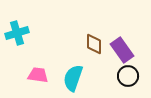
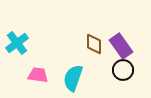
cyan cross: moved 10 px down; rotated 20 degrees counterclockwise
purple rectangle: moved 1 px left, 4 px up
black circle: moved 5 px left, 6 px up
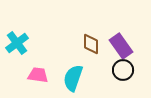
brown diamond: moved 3 px left
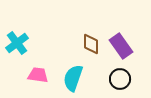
black circle: moved 3 px left, 9 px down
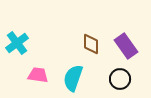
purple rectangle: moved 5 px right
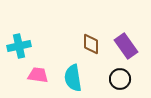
cyan cross: moved 2 px right, 3 px down; rotated 25 degrees clockwise
cyan semicircle: rotated 28 degrees counterclockwise
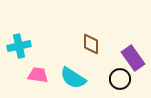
purple rectangle: moved 7 px right, 12 px down
cyan semicircle: rotated 48 degrees counterclockwise
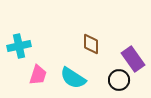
purple rectangle: moved 1 px down
pink trapezoid: rotated 100 degrees clockwise
black circle: moved 1 px left, 1 px down
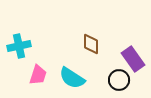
cyan semicircle: moved 1 px left
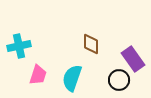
cyan semicircle: rotated 76 degrees clockwise
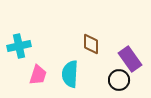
purple rectangle: moved 3 px left
cyan semicircle: moved 2 px left, 4 px up; rotated 16 degrees counterclockwise
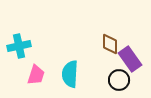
brown diamond: moved 19 px right
pink trapezoid: moved 2 px left
